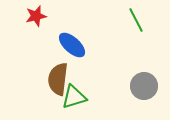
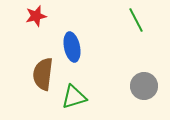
blue ellipse: moved 2 px down; rotated 36 degrees clockwise
brown semicircle: moved 15 px left, 5 px up
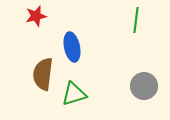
green line: rotated 35 degrees clockwise
green triangle: moved 3 px up
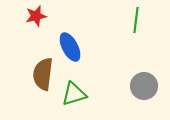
blue ellipse: moved 2 px left; rotated 16 degrees counterclockwise
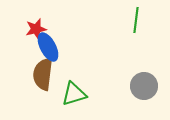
red star: moved 13 px down
blue ellipse: moved 22 px left
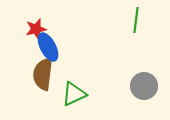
green triangle: rotated 8 degrees counterclockwise
